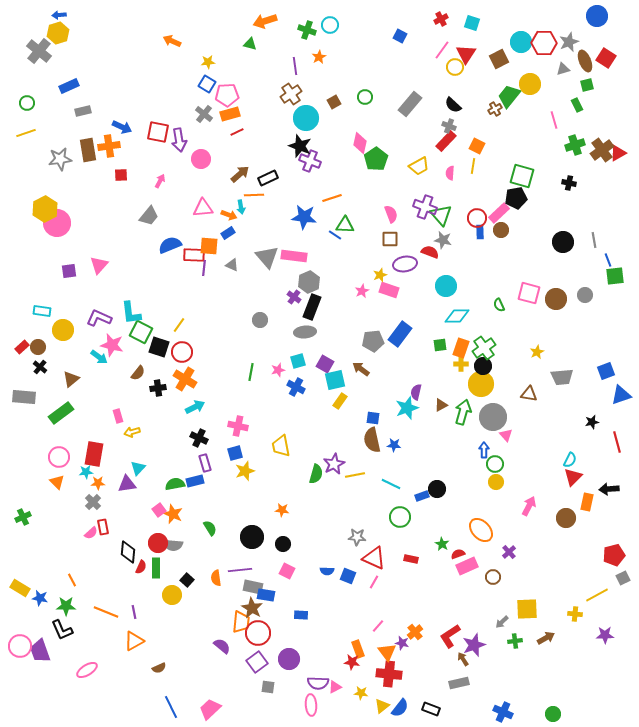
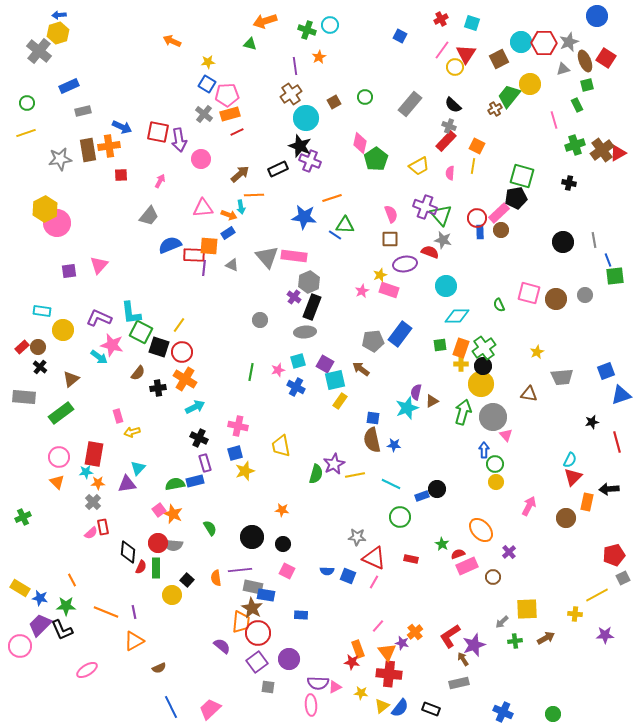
black rectangle at (268, 178): moved 10 px right, 9 px up
brown triangle at (441, 405): moved 9 px left, 4 px up
purple trapezoid at (40, 651): moved 26 px up; rotated 65 degrees clockwise
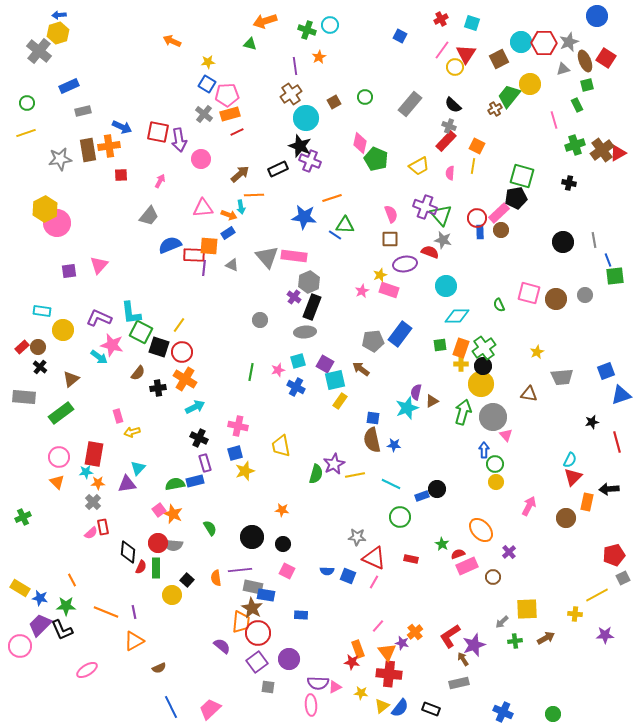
green pentagon at (376, 159): rotated 15 degrees counterclockwise
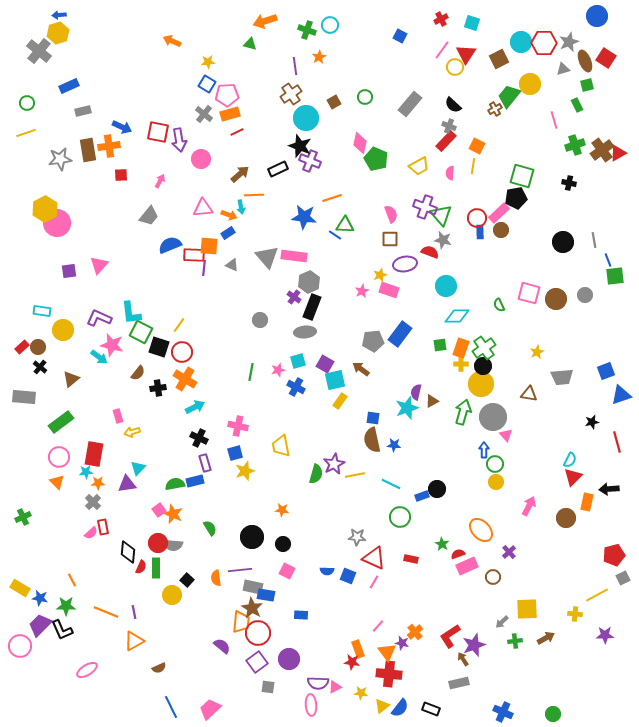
green rectangle at (61, 413): moved 9 px down
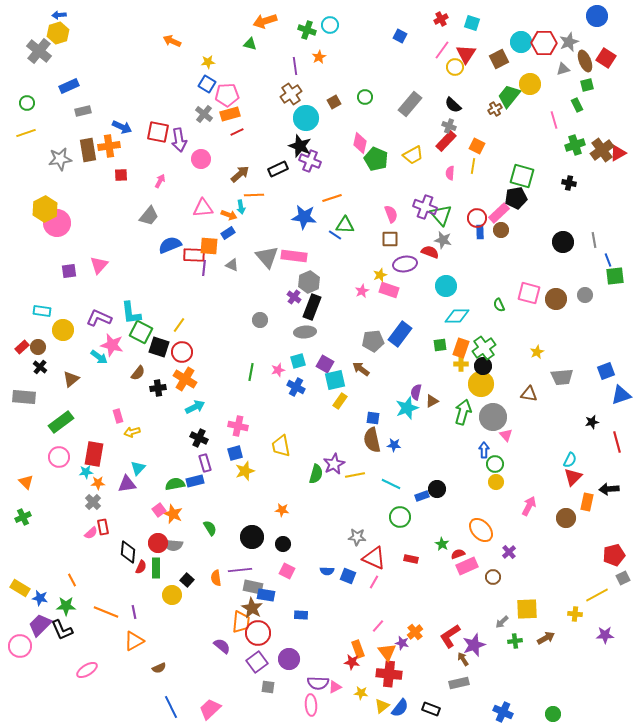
yellow trapezoid at (419, 166): moved 6 px left, 11 px up
orange triangle at (57, 482): moved 31 px left
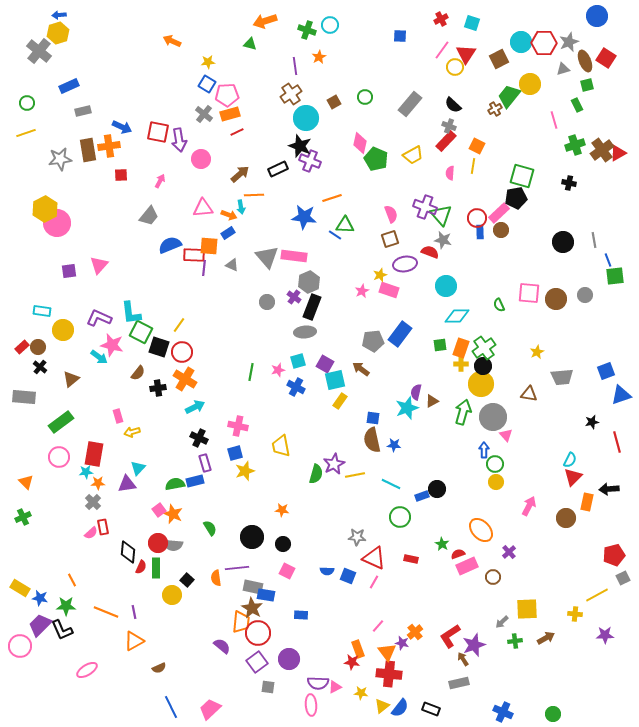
blue square at (400, 36): rotated 24 degrees counterclockwise
brown square at (390, 239): rotated 18 degrees counterclockwise
pink square at (529, 293): rotated 10 degrees counterclockwise
gray circle at (260, 320): moved 7 px right, 18 px up
purple line at (240, 570): moved 3 px left, 2 px up
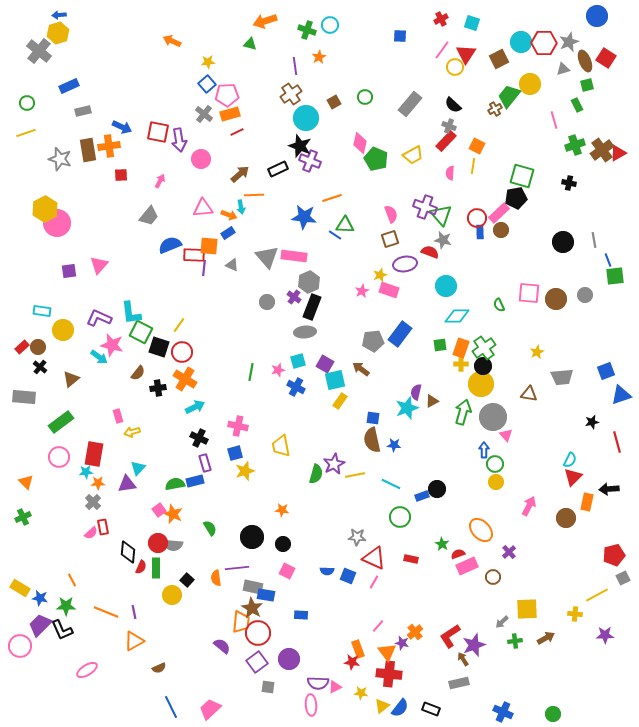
blue square at (207, 84): rotated 18 degrees clockwise
gray star at (60, 159): rotated 25 degrees clockwise
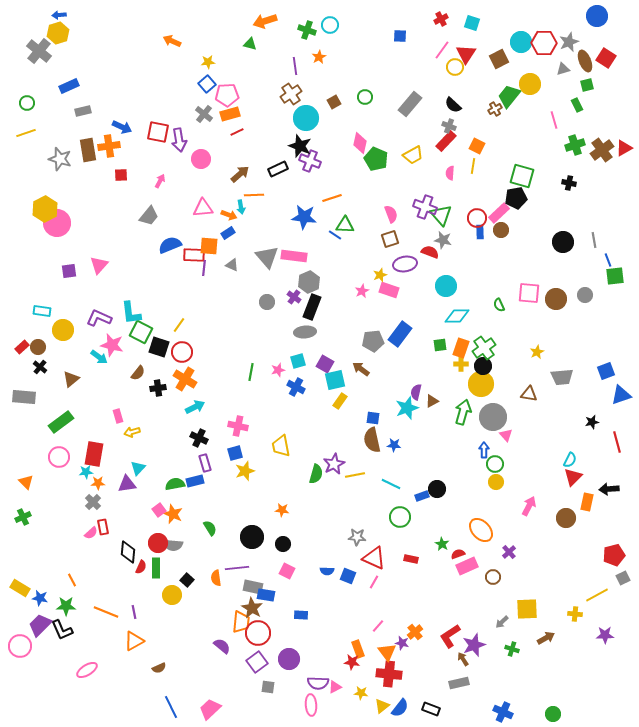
red triangle at (618, 153): moved 6 px right, 5 px up
green cross at (515, 641): moved 3 px left, 8 px down; rotated 24 degrees clockwise
